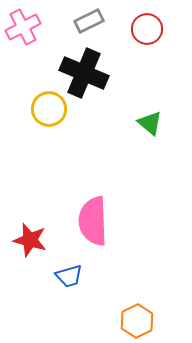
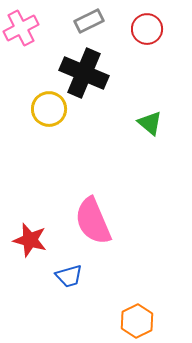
pink cross: moved 2 px left, 1 px down
pink semicircle: rotated 21 degrees counterclockwise
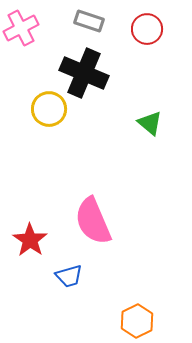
gray rectangle: rotated 44 degrees clockwise
red star: rotated 20 degrees clockwise
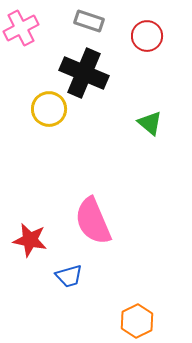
red circle: moved 7 px down
red star: rotated 24 degrees counterclockwise
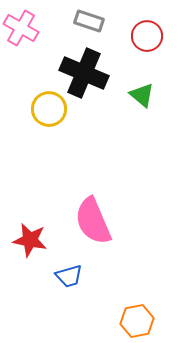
pink cross: rotated 32 degrees counterclockwise
green triangle: moved 8 px left, 28 px up
orange hexagon: rotated 16 degrees clockwise
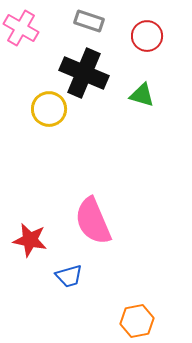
green triangle: rotated 24 degrees counterclockwise
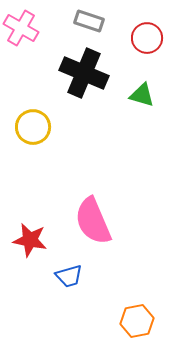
red circle: moved 2 px down
yellow circle: moved 16 px left, 18 px down
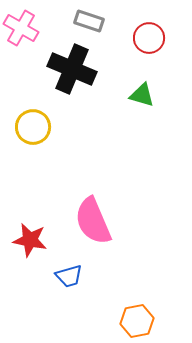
red circle: moved 2 px right
black cross: moved 12 px left, 4 px up
